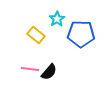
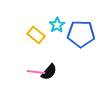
cyan star: moved 6 px down
pink line: moved 6 px right, 3 px down
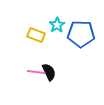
yellow rectangle: rotated 18 degrees counterclockwise
black semicircle: rotated 66 degrees counterclockwise
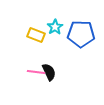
cyan star: moved 2 px left, 2 px down
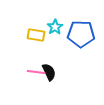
yellow rectangle: rotated 12 degrees counterclockwise
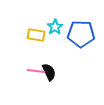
pink line: moved 1 px up
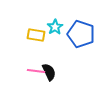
blue pentagon: rotated 16 degrees clockwise
